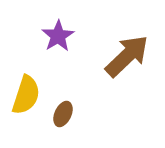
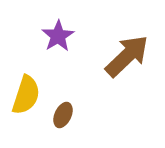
brown ellipse: moved 1 px down
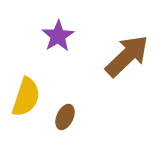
yellow semicircle: moved 2 px down
brown ellipse: moved 2 px right, 2 px down
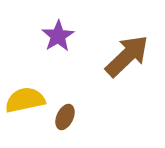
yellow semicircle: moved 1 px left, 3 px down; rotated 120 degrees counterclockwise
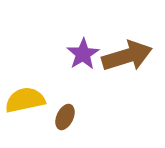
purple star: moved 25 px right, 18 px down
brown arrow: rotated 27 degrees clockwise
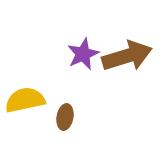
purple star: rotated 8 degrees clockwise
brown ellipse: rotated 15 degrees counterclockwise
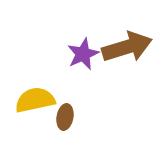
brown arrow: moved 9 px up
yellow semicircle: moved 10 px right
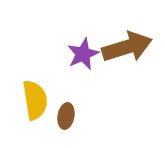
yellow semicircle: rotated 93 degrees clockwise
brown ellipse: moved 1 px right, 1 px up
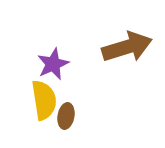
purple star: moved 30 px left, 10 px down
yellow semicircle: moved 9 px right
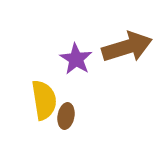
purple star: moved 23 px right, 5 px up; rotated 16 degrees counterclockwise
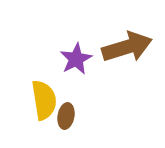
purple star: rotated 12 degrees clockwise
